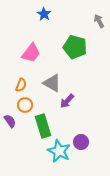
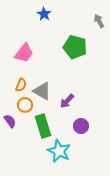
pink trapezoid: moved 7 px left
gray triangle: moved 10 px left, 8 px down
purple circle: moved 16 px up
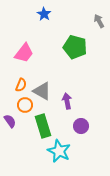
purple arrow: rotated 126 degrees clockwise
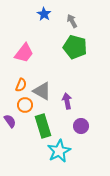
gray arrow: moved 27 px left
cyan star: rotated 20 degrees clockwise
